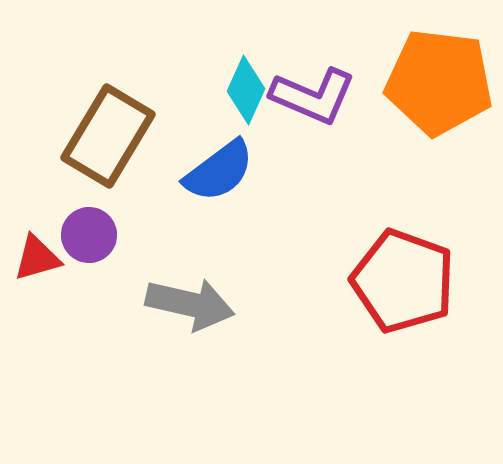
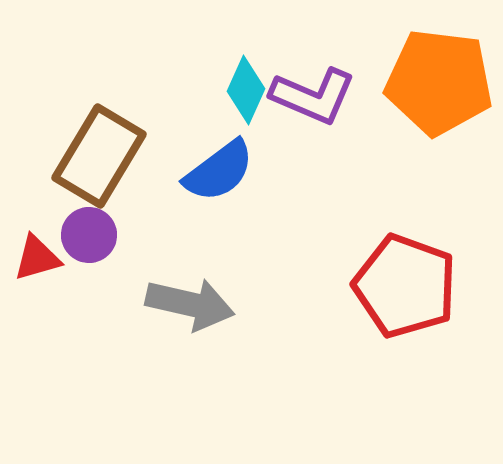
brown rectangle: moved 9 px left, 20 px down
red pentagon: moved 2 px right, 5 px down
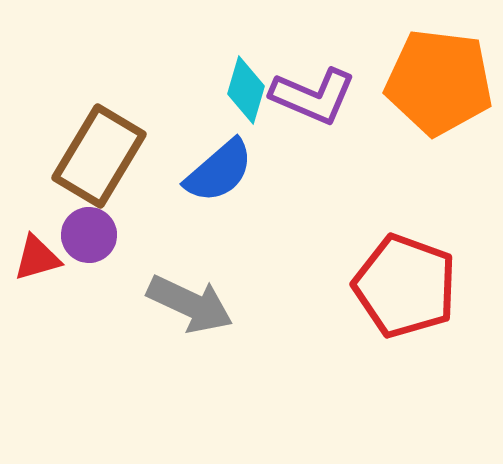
cyan diamond: rotated 8 degrees counterclockwise
blue semicircle: rotated 4 degrees counterclockwise
gray arrow: rotated 12 degrees clockwise
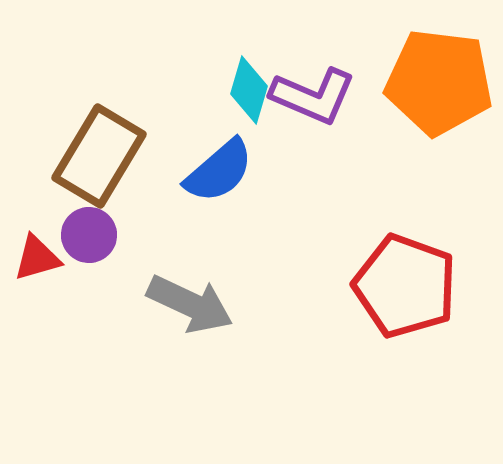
cyan diamond: moved 3 px right
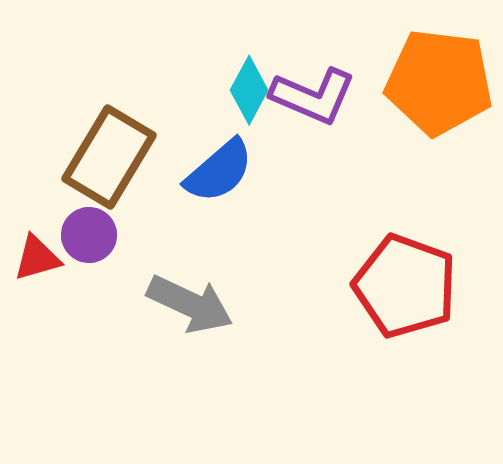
cyan diamond: rotated 12 degrees clockwise
brown rectangle: moved 10 px right, 1 px down
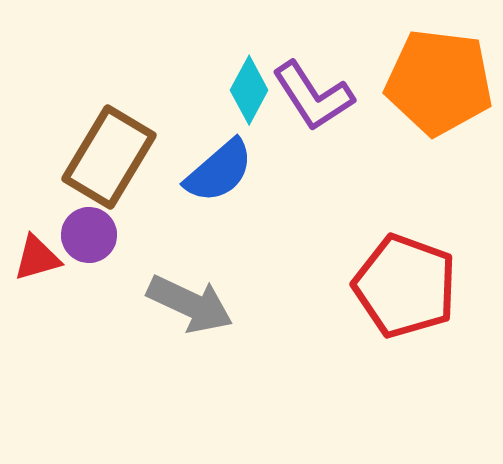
purple L-shape: rotated 34 degrees clockwise
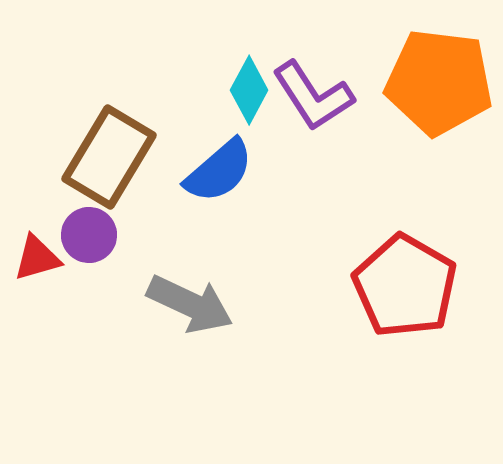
red pentagon: rotated 10 degrees clockwise
